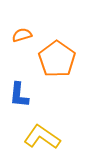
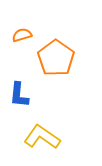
orange pentagon: moved 1 px left, 1 px up
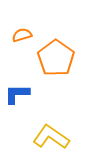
blue L-shape: moved 2 px left, 1 px up; rotated 84 degrees clockwise
yellow L-shape: moved 9 px right
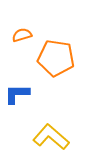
orange pentagon: rotated 27 degrees counterclockwise
yellow L-shape: rotated 6 degrees clockwise
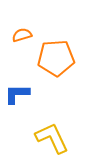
orange pentagon: rotated 12 degrees counterclockwise
yellow L-shape: moved 1 px right, 1 px down; rotated 24 degrees clockwise
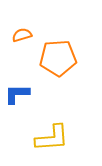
orange pentagon: moved 2 px right
yellow L-shape: rotated 111 degrees clockwise
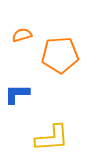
orange pentagon: moved 2 px right, 3 px up
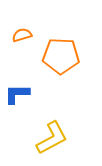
orange pentagon: moved 1 px right, 1 px down; rotated 6 degrees clockwise
yellow L-shape: rotated 24 degrees counterclockwise
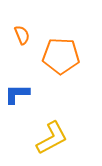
orange semicircle: rotated 84 degrees clockwise
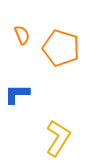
orange pentagon: moved 8 px up; rotated 15 degrees clockwise
yellow L-shape: moved 6 px right; rotated 30 degrees counterclockwise
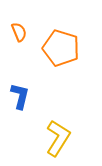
orange semicircle: moved 3 px left, 3 px up
blue L-shape: moved 3 px right, 2 px down; rotated 104 degrees clockwise
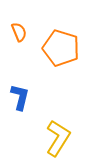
blue L-shape: moved 1 px down
